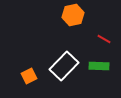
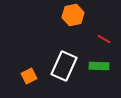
white rectangle: rotated 20 degrees counterclockwise
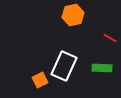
red line: moved 6 px right, 1 px up
green rectangle: moved 3 px right, 2 px down
orange square: moved 11 px right, 4 px down
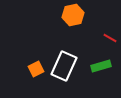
green rectangle: moved 1 px left, 2 px up; rotated 18 degrees counterclockwise
orange square: moved 4 px left, 11 px up
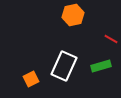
red line: moved 1 px right, 1 px down
orange square: moved 5 px left, 10 px down
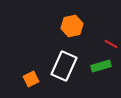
orange hexagon: moved 1 px left, 11 px down
red line: moved 5 px down
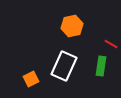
green rectangle: rotated 66 degrees counterclockwise
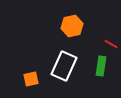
orange square: rotated 14 degrees clockwise
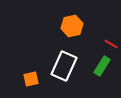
green rectangle: moved 1 px right; rotated 24 degrees clockwise
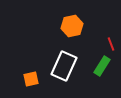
red line: rotated 40 degrees clockwise
